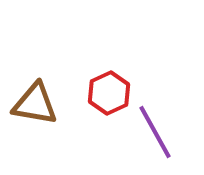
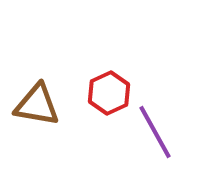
brown triangle: moved 2 px right, 1 px down
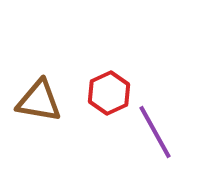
brown triangle: moved 2 px right, 4 px up
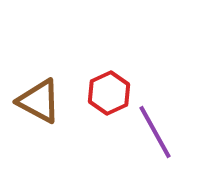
brown triangle: rotated 18 degrees clockwise
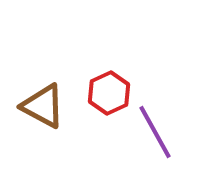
brown triangle: moved 4 px right, 5 px down
